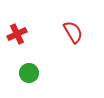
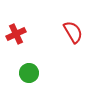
red cross: moved 1 px left
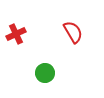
green circle: moved 16 px right
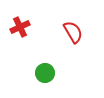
red cross: moved 4 px right, 7 px up
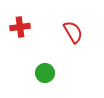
red cross: rotated 18 degrees clockwise
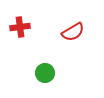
red semicircle: rotated 90 degrees clockwise
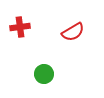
green circle: moved 1 px left, 1 px down
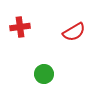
red semicircle: moved 1 px right
